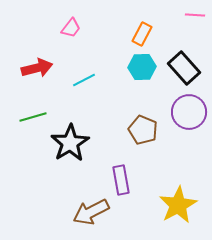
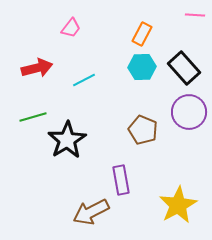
black star: moved 3 px left, 3 px up
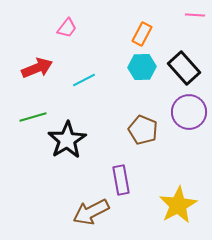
pink trapezoid: moved 4 px left
red arrow: rotated 8 degrees counterclockwise
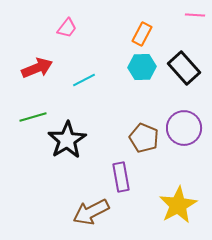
purple circle: moved 5 px left, 16 px down
brown pentagon: moved 1 px right, 8 px down
purple rectangle: moved 3 px up
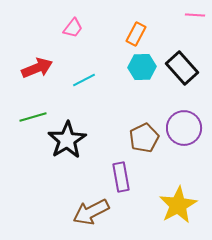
pink trapezoid: moved 6 px right
orange rectangle: moved 6 px left
black rectangle: moved 2 px left
brown pentagon: rotated 24 degrees clockwise
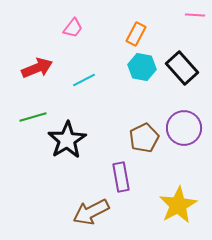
cyan hexagon: rotated 12 degrees clockwise
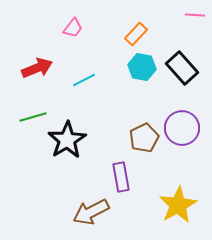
orange rectangle: rotated 15 degrees clockwise
purple circle: moved 2 px left
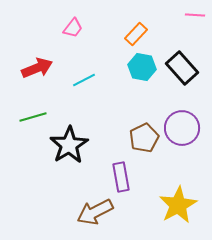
black star: moved 2 px right, 5 px down
brown arrow: moved 4 px right
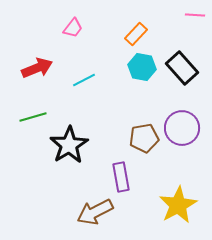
brown pentagon: rotated 16 degrees clockwise
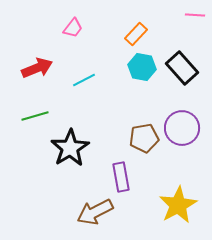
green line: moved 2 px right, 1 px up
black star: moved 1 px right, 3 px down
